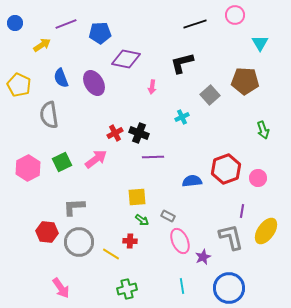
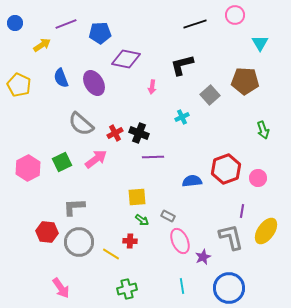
black L-shape at (182, 63): moved 2 px down
gray semicircle at (49, 115): moved 32 px right, 9 px down; rotated 40 degrees counterclockwise
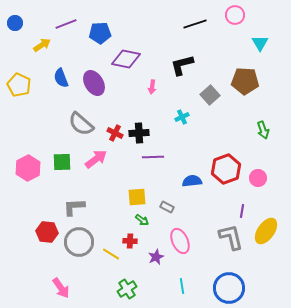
red cross at (115, 133): rotated 35 degrees counterclockwise
black cross at (139, 133): rotated 24 degrees counterclockwise
green square at (62, 162): rotated 24 degrees clockwise
gray rectangle at (168, 216): moved 1 px left, 9 px up
purple star at (203, 257): moved 47 px left
green cross at (127, 289): rotated 18 degrees counterclockwise
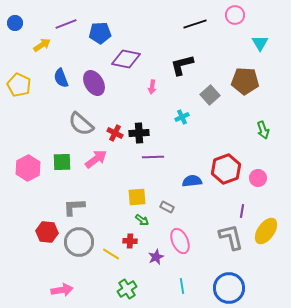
pink arrow at (61, 288): moved 1 px right, 2 px down; rotated 65 degrees counterclockwise
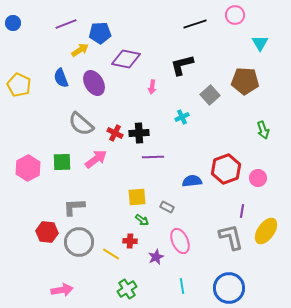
blue circle at (15, 23): moved 2 px left
yellow arrow at (42, 45): moved 38 px right, 5 px down
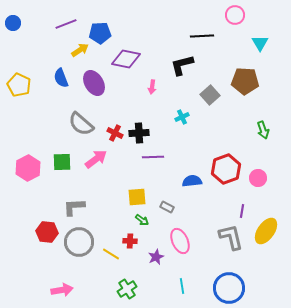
black line at (195, 24): moved 7 px right, 12 px down; rotated 15 degrees clockwise
